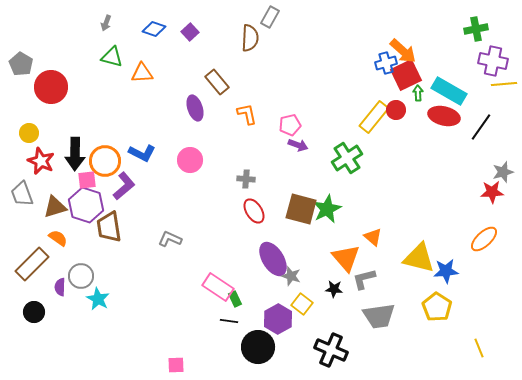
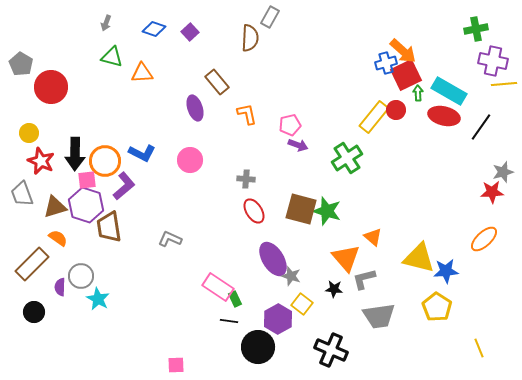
green star at (327, 209): moved 2 px down; rotated 28 degrees counterclockwise
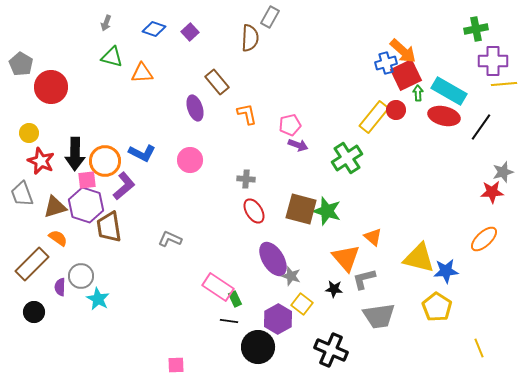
purple cross at (493, 61): rotated 12 degrees counterclockwise
